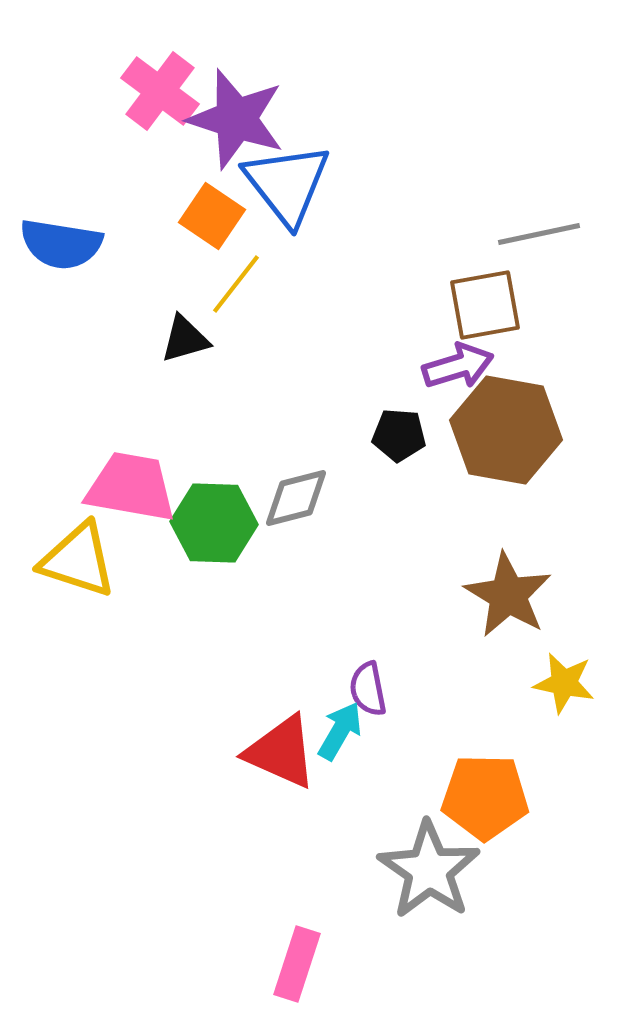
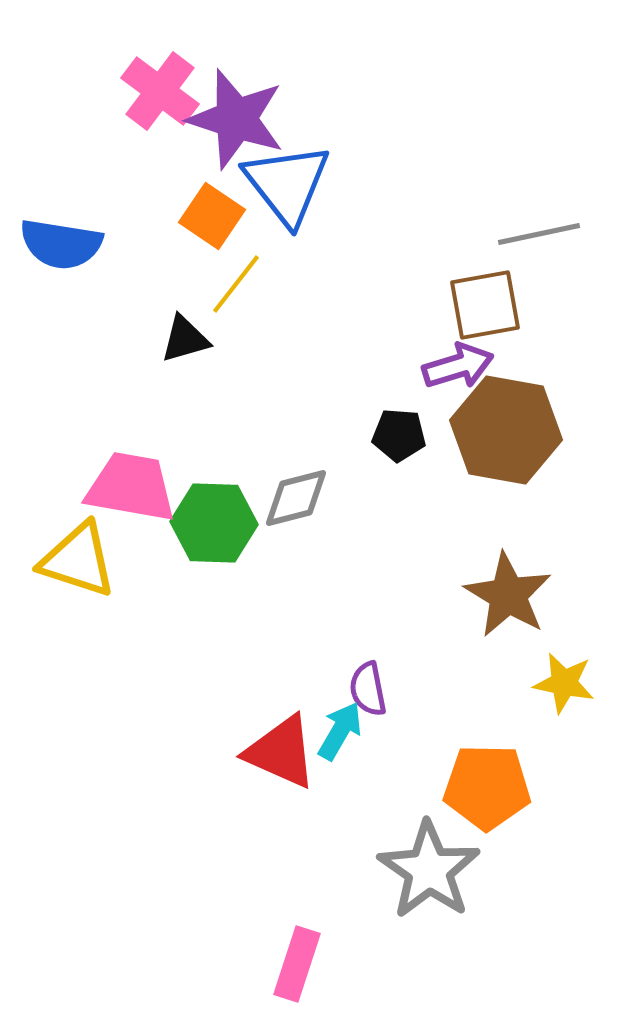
orange pentagon: moved 2 px right, 10 px up
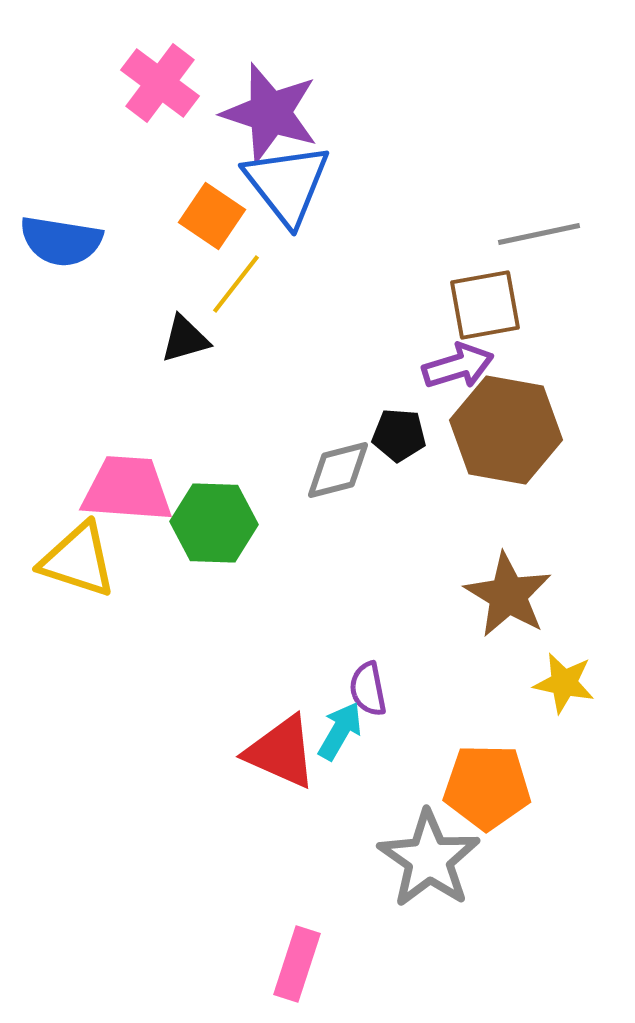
pink cross: moved 8 px up
purple star: moved 34 px right, 6 px up
blue semicircle: moved 3 px up
pink trapezoid: moved 4 px left, 2 px down; rotated 6 degrees counterclockwise
gray diamond: moved 42 px right, 28 px up
gray star: moved 11 px up
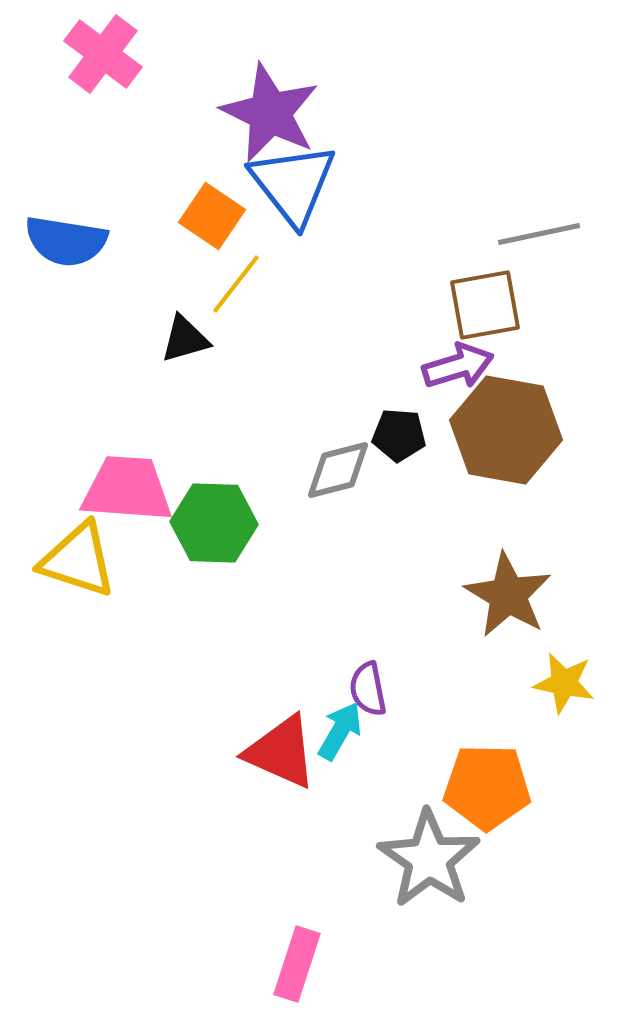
pink cross: moved 57 px left, 29 px up
purple star: rotated 8 degrees clockwise
blue triangle: moved 6 px right
blue semicircle: moved 5 px right
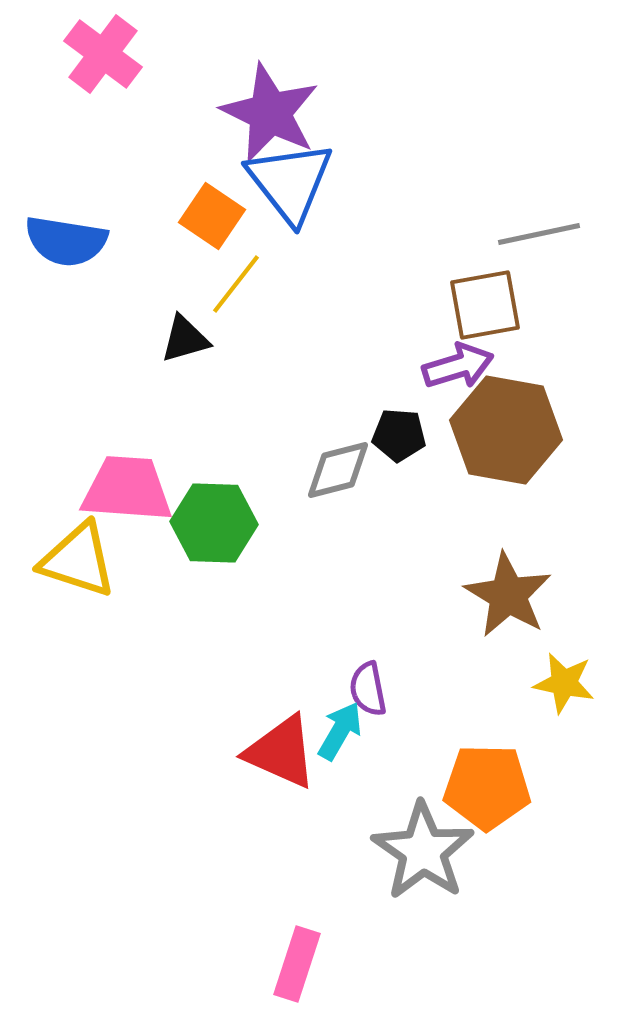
blue triangle: moved 3 px left, 2 px up
gray star: moved 6 px left, 8 px up
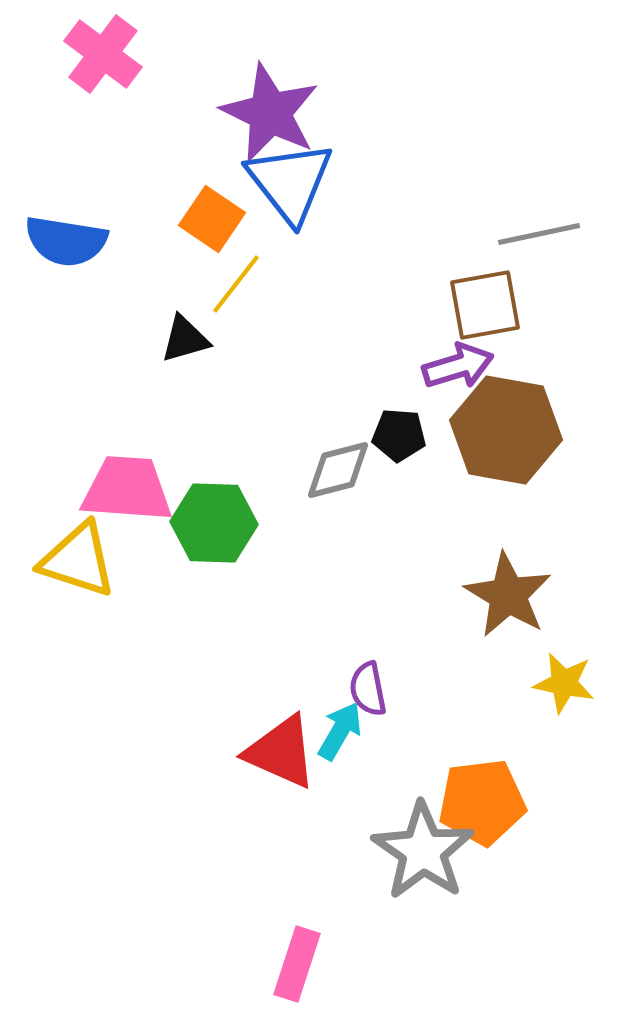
orange square: moved 3 px down
orange pentagon: moved 5 px left, 15 px down; rotated 8 degrees counterclockwise
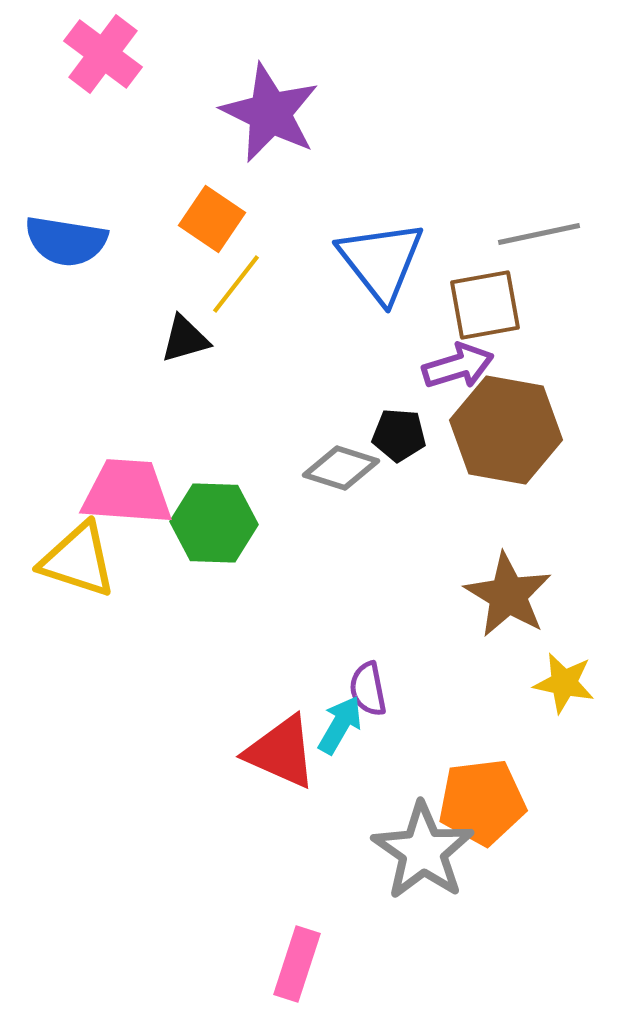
blue triangle: moved 91 px right, 79 px down
gray diamond: moved 3 px right, 2 px up; rotated 32 degrees clockwise
pink trapezoid: moved 3 px down
cyan arrow: moved 6 px up
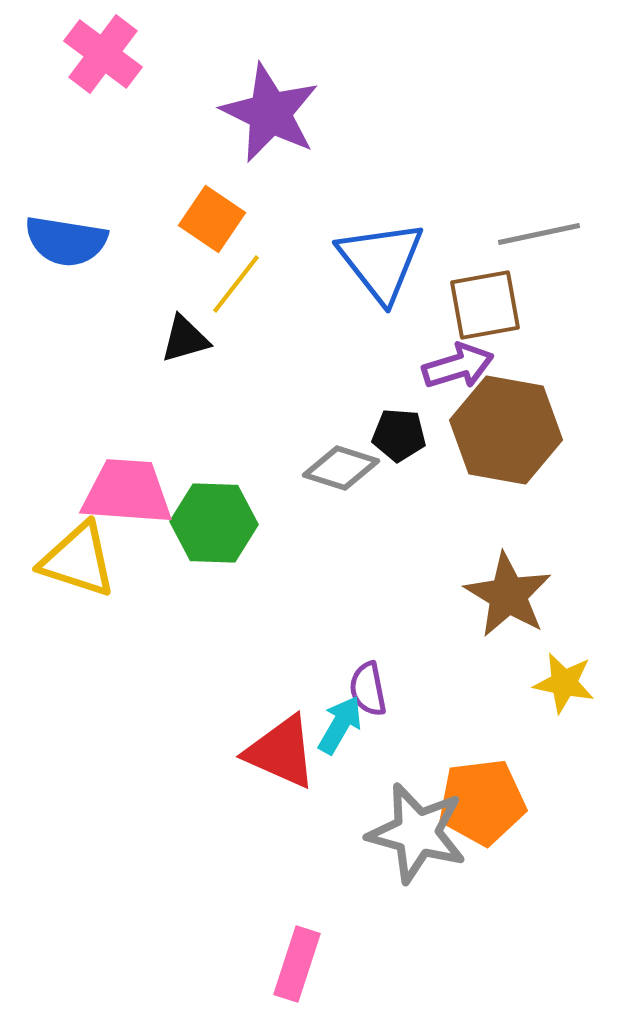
gray star: moved 6 px left, 18 px up; rotated 20 degrees counterclockwise
